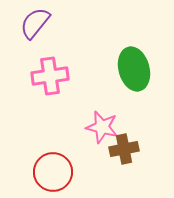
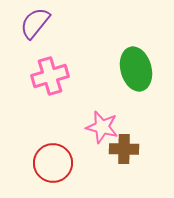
green ellipse: moved 2 px right
pink cross: rotated 9 degrees counterclockwise
brown cross: rotated 12 degrees clockwise
red circle: moved 9 px up
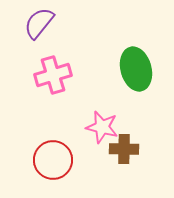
purple semicircle: moved 4 px right
pink cross: moved 3 px right, 1 px up
red circle: moved 3 px up
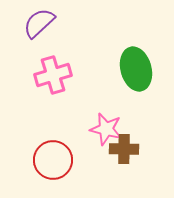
purple semicircle: rotated 8 degrees clockwise
pink star: moved 4 px right, 2 px down
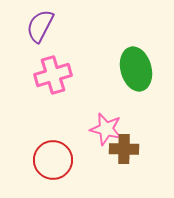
purple semicircle: moved 1 px right, 3 px down; rotated 20 degrees counterclockwise
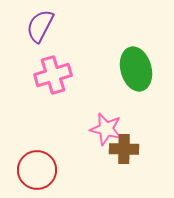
red circle: moved 16 px left, 10 px down
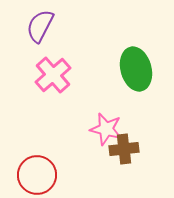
pink cross: rotated 24 degrees counterclockwise
brown cross: rotated 8 degrees counterclockwise
red circle: moved 5 px down
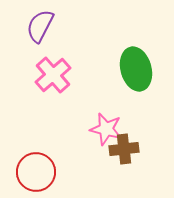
red circle: moved 1 px left, 3 px up
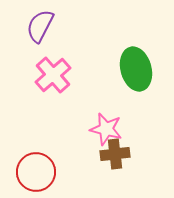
brown cross: moved 9 px left, 5 px down
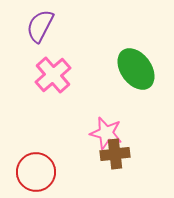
green ellipse: rotated 21 degrees counterclockwise
pink star: moved 4 px down
